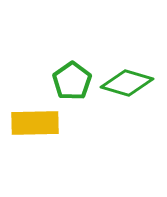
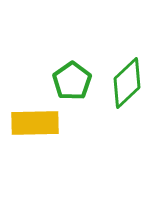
green diamond: rotated 60 degrees counterclockwise
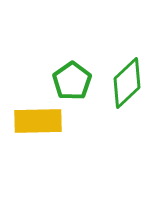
yellow rectangle: moved 3 px right, 2 px up
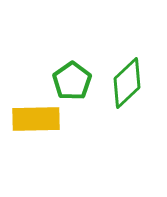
yellow rectangle: moved 2 px left, 2 px up
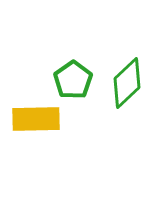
green pentagon: moved 1 px right, 1 px up
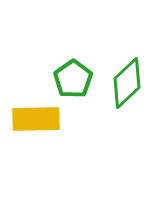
green pentagon: moved 1 px up
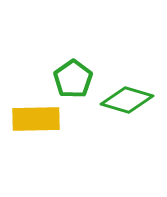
green diamond: moved 17 px down; rotated 60 degrees clockwise
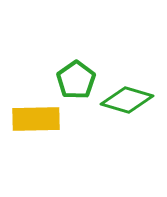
green pentagon: moved 3 px right, 1 px down
